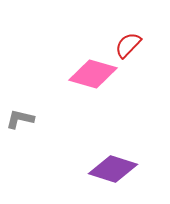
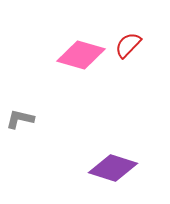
pink diamond: moved 12 px left, 19 px up
purple diamond: moved 1 px up
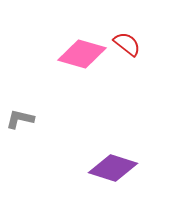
red semicircle: moved 1 px left, 1 px up; rotated 84 degrees clockwise
pink diamond: moved 1 px right, 1 px up
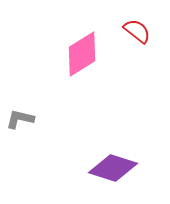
red semicircle: moved 10 px right, 13 px up
pink diamond: rotated 48 degrees counterclockwise
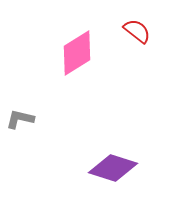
pink diamond: moved 5 px left, 1 px up
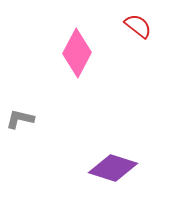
red semicircle: moved 1 px right, 5 px up
pink diamond: rotated 30 degrees counterclockwise
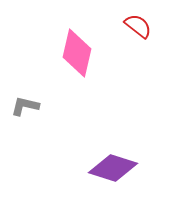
pink diamond: rotated 15 degrees counterclockwise
gray L-shape: moved 5 px right, 13 px up
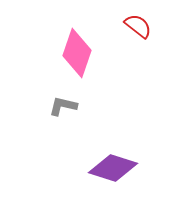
pink diamond: rotated 6 degrees clockwise
gray L-shape: moved 38 px right
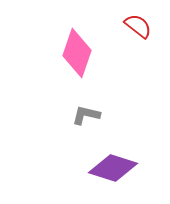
gray L-shape: moved 23 px right, 9 px down
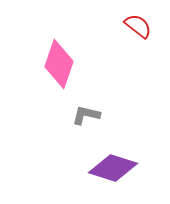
pink diamond: moved 18 px left, 11 px down
